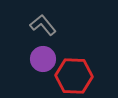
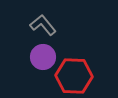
purple circle: moved 2 px up
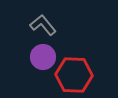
red hexagon: moved 1 px up
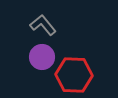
purple circle: moved 1 px left
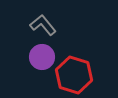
red hexagon: rotated 15 degrees clockwise
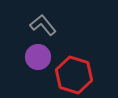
purple circle: moved 4 px left
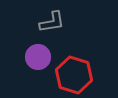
gray L-shape: moved 9 px right, 3 px up; rotated 120 degrees clockwise
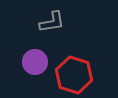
purple circle: moved 3 px left, 5 px down
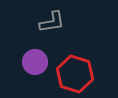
red hexagon: moved 1 px right, 1 px up
